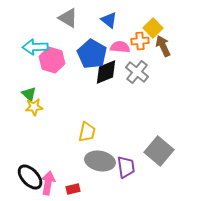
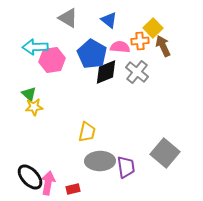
pink hexagon: rotated 25 degrees counterclockwise
gray square: moved 6 px right, 2 px down
gray ellipse: rotated 12 degrees counterclockwise
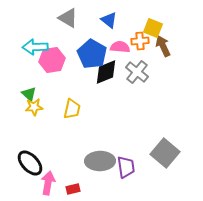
yellow square: rotated 24 degrees counterclockwise
yellow trapezoid: moved 15 px left, 23 px up
black ellipse: moved 14 px up
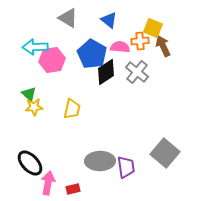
black diamond: rotated 12 degrees counterclockwise
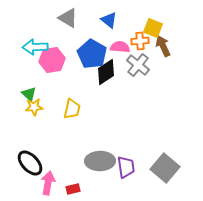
gray cross: moved 1 px right, 7 px up
gray square: moved 15 px down
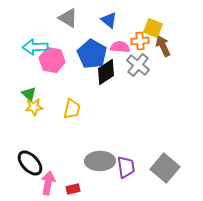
pink hexagon: rotated 20 degrees clockwise
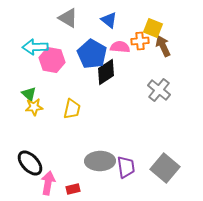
gray cross: moved 21 px right, 25 px down
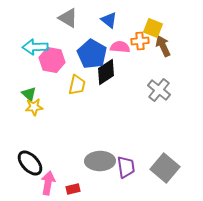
yellow trapezoid: moved 5 px right, 24 px up
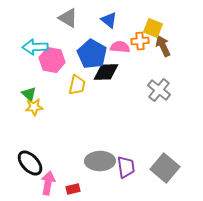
black diamond: rotated 32 degrees clockwise
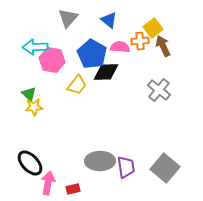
gray triangle: rotated 40 degrees clockwise
yellow square: rotated 30 degrees clockwise
yellow trapezoid: rotated 25 degrees clockwise
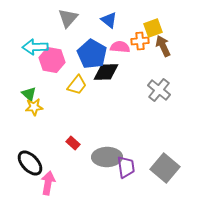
yellow square: rotated 18 degrees clockwise
gray ellipse: moved 7 px right, 4 px up
red rectangle: moved 46 px up; rotated 56 degrees clockwise
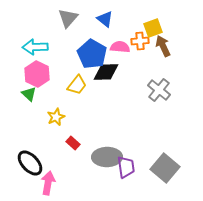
blue triangle: moved 4 px left, 1 px up
pink hexagon: moved 15 px left, 14 px down; rotated 15 degrees clockwise
yellow star: moved 22 px right, 10 px down; rotated 18 degrees counterclockwise
